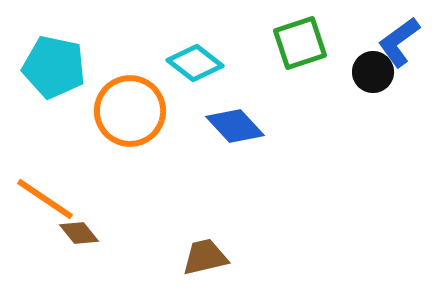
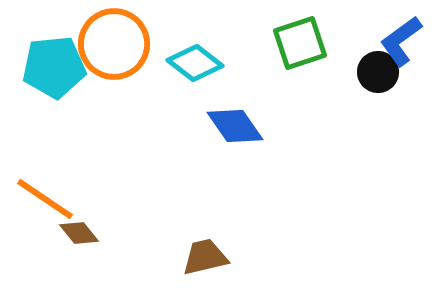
blue L-shape: moved 2 px right, 1 px up
cyan pentagon: rotated 18 degrees counterclockwise
black circle: moved 5 px right
orange circle: moved 16 px left, 67 px up
blue diamond: rotated 8 degrees clockwise
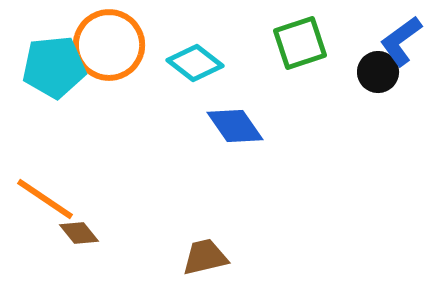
orange circle: moved 5 px left, 1 px down
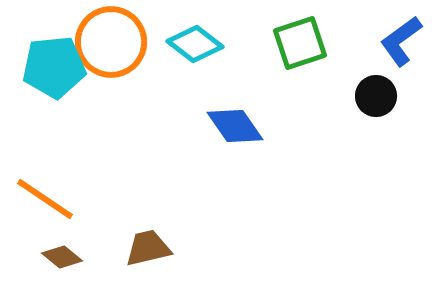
orange circle: moved 2 px right, 3 px up
cyan diamond: moved 19 px up
black circle: moved 2 px left, 24 px down
brown diamond: moved 17 px left, 24 px down; rotated 12 degrees counterclockwise
brown trapezoid: moved 57 px left, 9 px up
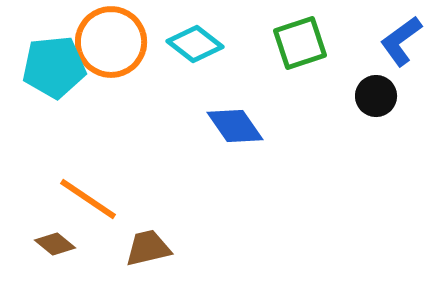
orange line: moved 43 px right
brown diamond: moved 7 px left, 13 px up
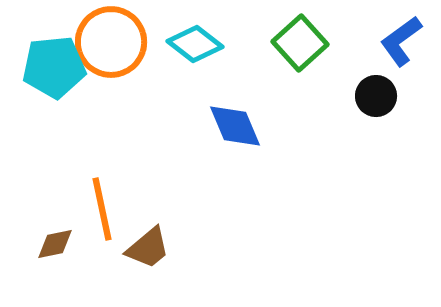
green square: rotated 24 degrees counterclockwise
blue diamond: rotated 12 degrees clockwise
orange line: moved 14 px right, 10 px down; rotated 44 degrees clockwise
brown diamond: rotated 51 degrees counterclockwise
brown trapezoid: rotated 153 degrees clockwise
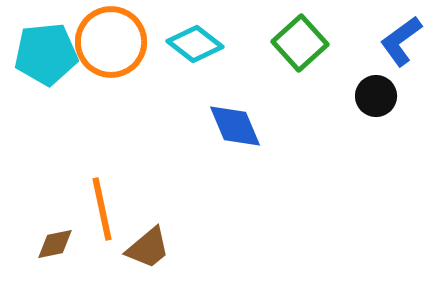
cyan pentagon: moved 8 px left, 13 px up
